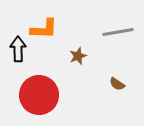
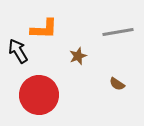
black arrow: moved 2 px down; rotated 30 degrees counterclockwise
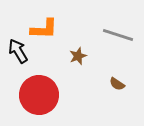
gray line: moved 3 px down; rotated 28 degrees clockwise
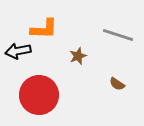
black arrow: rotated 70 degrees counterclockwise
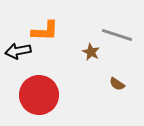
orange L-shape: moved 1 px right, 2 px down
gray line: moved 1 px left
brown star: moved 13 px right, 4 px up; rotated 24 degrees counterclockwise
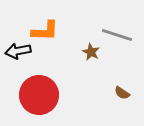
brown semicircle: moved 5 px right, 9 px down
